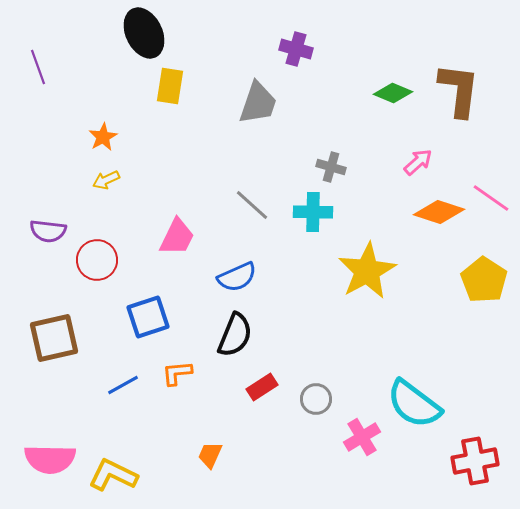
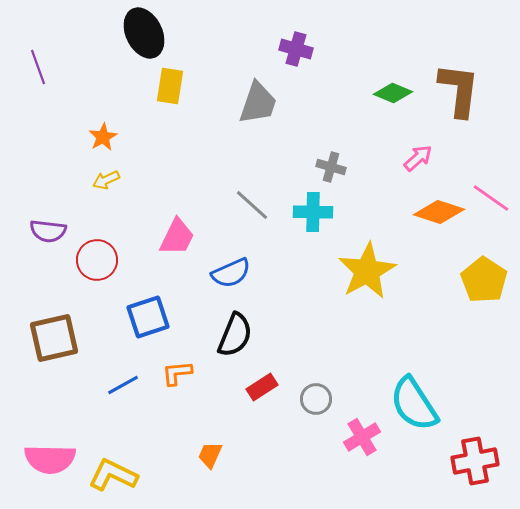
pink arrow: moved 4 px up
blue semicircle: moved 6 px left, 4 px up
cyan semicircle: rotated 20 degrees clockwise
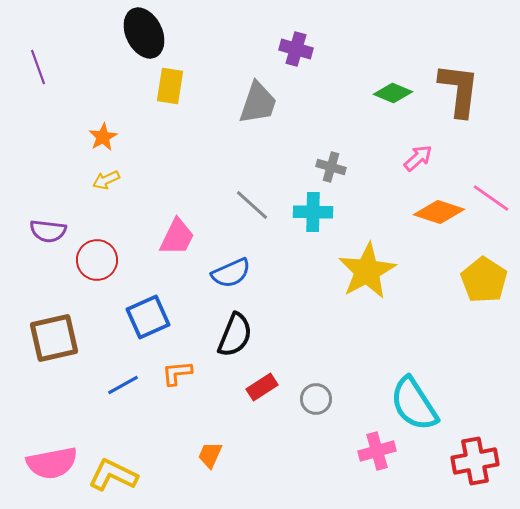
blue square: rotated 6 degrees counterclockwise
pink cross: moved 15 px right, 14 px down; rotated 15 degrees clockwise
pink semicircle: moved 2 px right, 4 px down; rotated 12 degrees counterclockwise
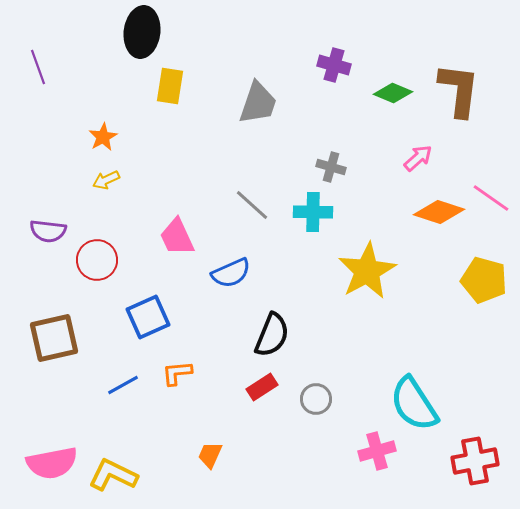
black ellipse: moved 2 px left, 1 px up; rotated 33 degrees clockwise
purple cross: moved 38 px right, 16 px down
pink trapezoid: rotated 129 degrees clockwise
yellow pentagon: rotated 18 degrees counterclockwise
black semicircle: moved 37 px right
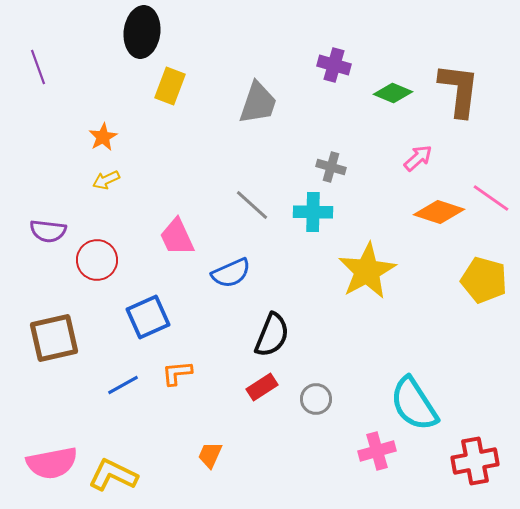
yellow rectangle: rotated 12 degrees clockwise
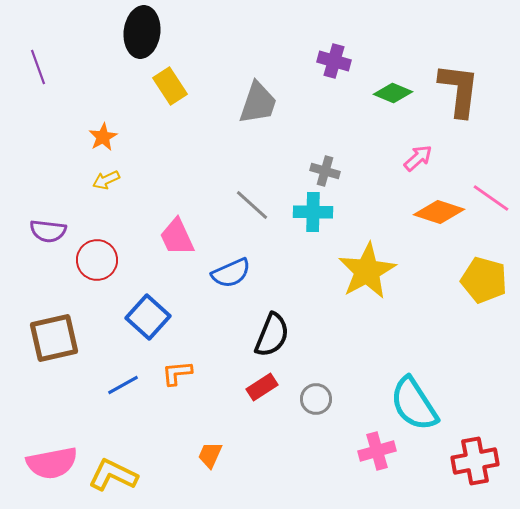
purple cross: moved 4 px up
yellow rectangle: rotated 54 degrees counterclockwise
gray cross: moved 6 px left, 4 px down
blue square: rotated 24 degrees counterclockwise
